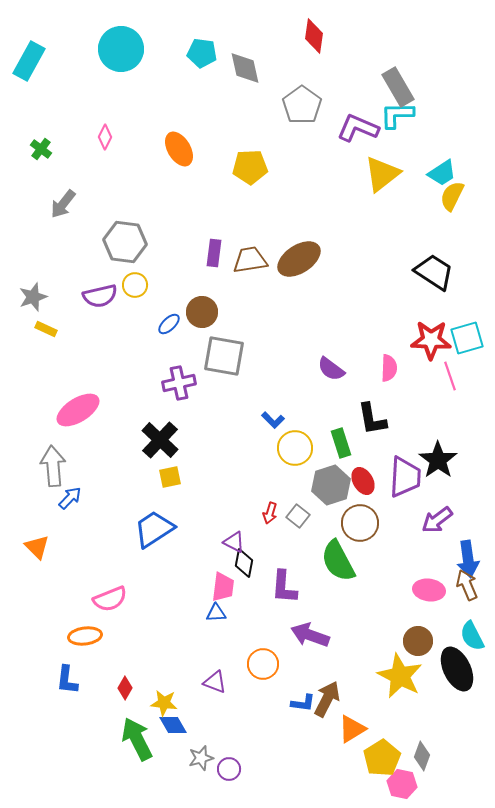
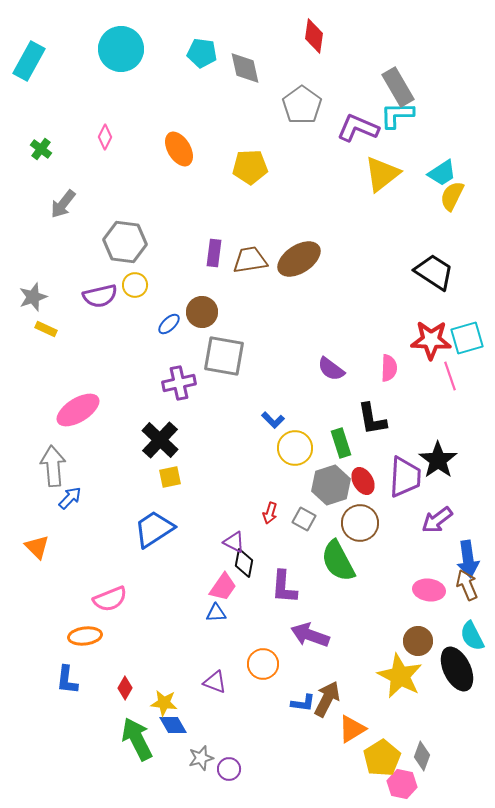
gray square at (298, 516): moved 6 px right, 3 px down; rotated 10 degrees counterclockwise
pink trapezoid at (223, 587): rotated 28 degrees clockwise
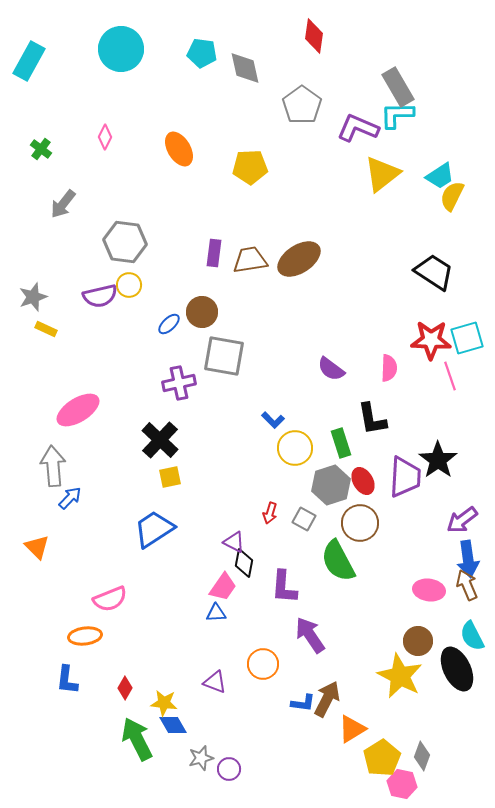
cyan trapezoid at (442, 173): moved 2 px left, 3 px down
yellow circle at (135, 285): moved 6 px left
purple arrow at (437, 520): moved 25 px right
purple arrow at (310, 635): rotated 36 degrees clockwise
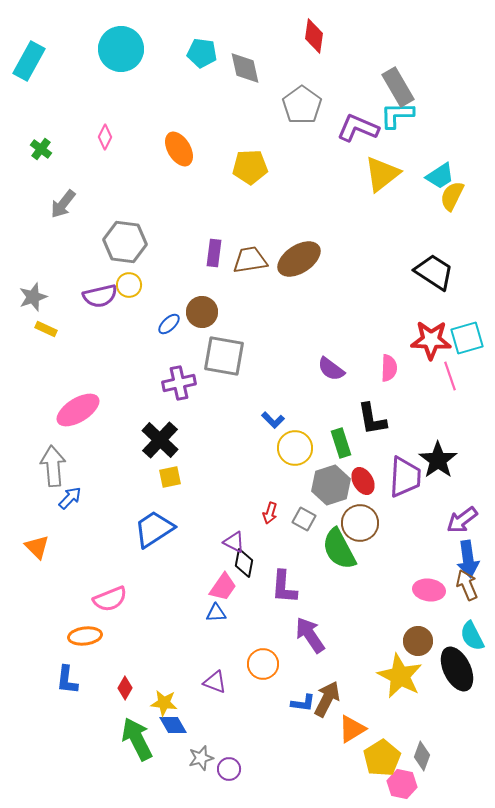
green semicircle at (338, 561): moved 1 px right, 12 px up
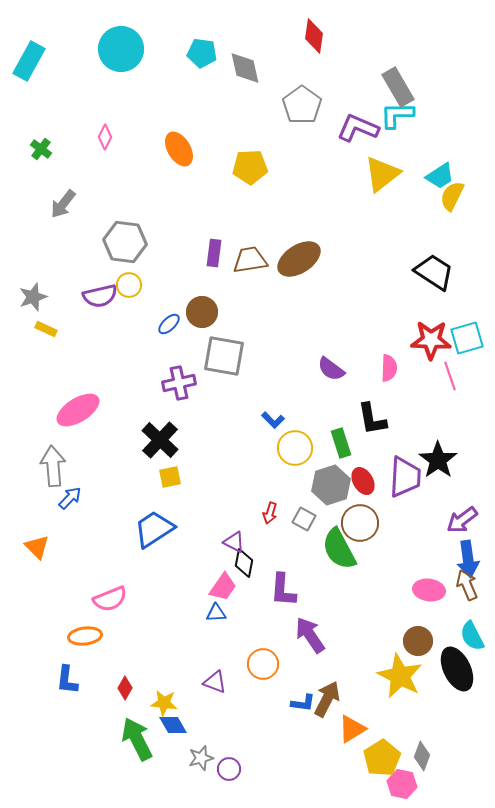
purple L-shape at (284, 587): moved 1 px left, 3 px down
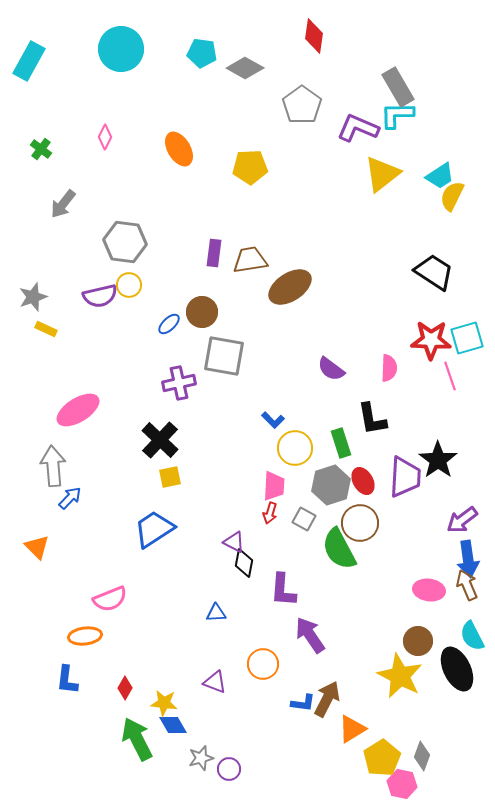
gray diamond at (245, 68): rotated 48 degrees counterclockwise
brown ellipse at (299, 259): moved 9 px left, 28 px down
pink trapezoid at (223, 587): moved 51 px right, 101 px up; rotated 32 degrees counterclockwise
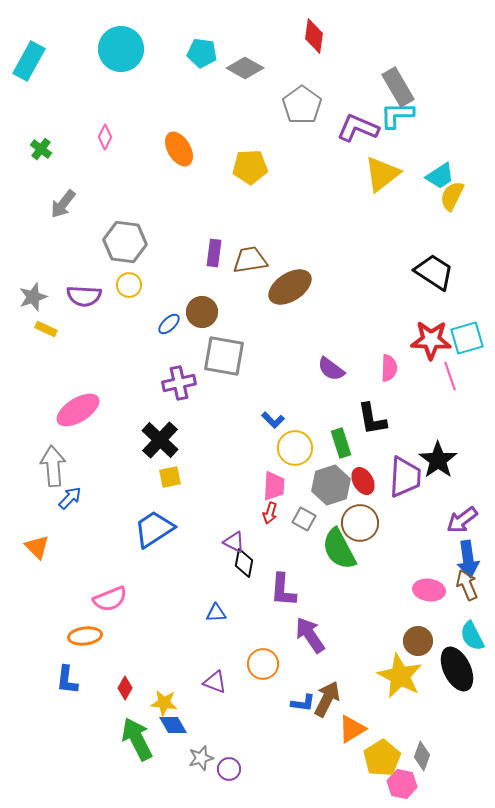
purple semicircle at (100, 296): moved 16 px left; rotated 16 degrees clockwise
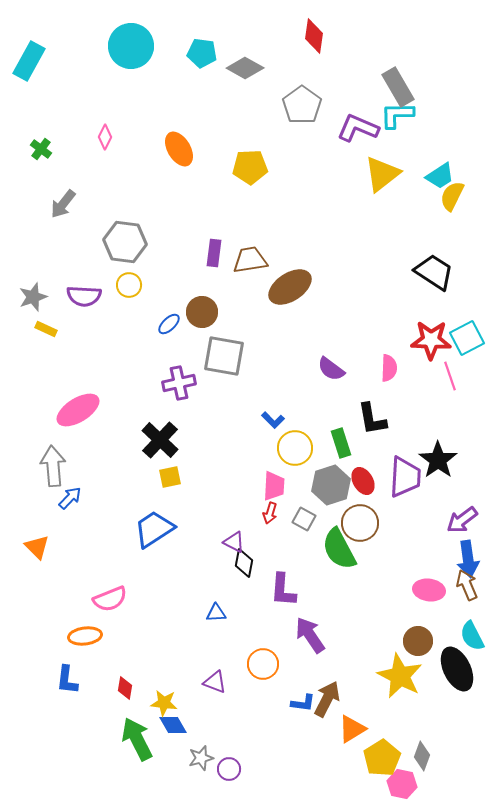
cyan circle at (121, 49): moved 10 px right, 3 px up
cyan square at (467, 338): rotated 12 degrees counterclockwise
red diamond at (125, 688): rotated 20 degrees counterclockwise
